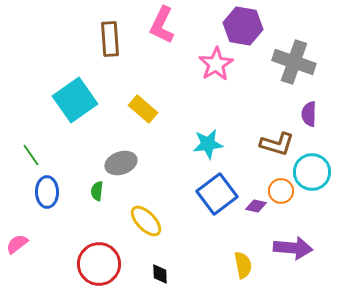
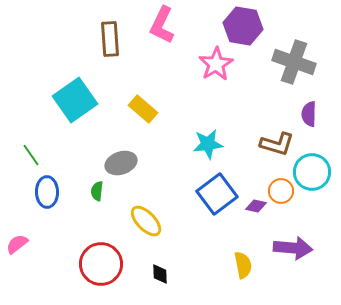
red circle: moved 2 px right
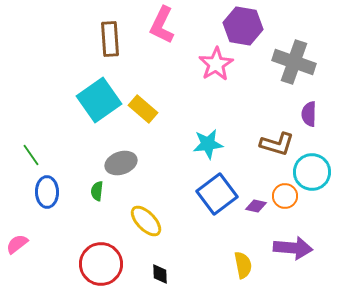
cyan square: moved 24 px right
orange circle: moved 4 px right, 5 px down
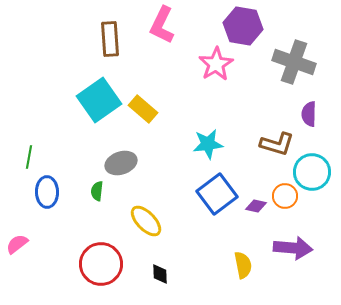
green line: moved 2 px left, 2 px down; rotated 45 degrees clockwise
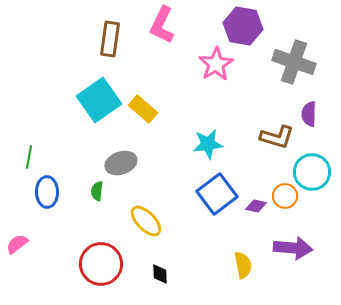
brown rectangle: rotated 12 degrees clockwise
brown L-shape: moved 7 px up
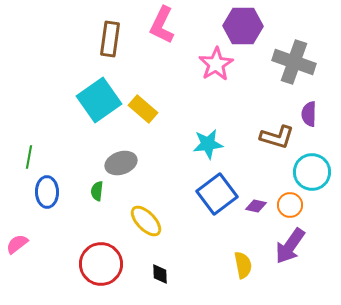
purple hexagon: rotated 9 degrees counterclockwise
orange circle: moved 5 px right, 9 px down
purple arrow: moved 3 px left, 2 px up; rotated 120 degrees clockwise
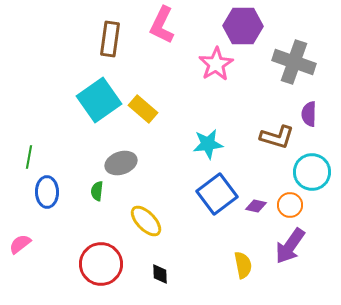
pink semicircle: moved 3 px right
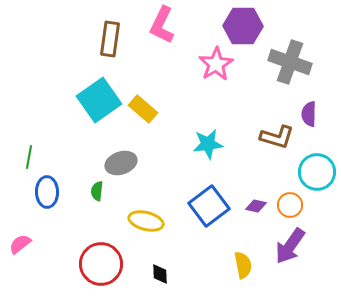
gray cross: moved 4 px left
cyan circle: moved 5 px right
blue square: moved 8 px left, 12 px down
yellow ellipse: rotated 32 degrees counterclockwise
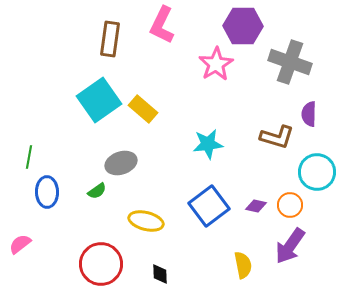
green semicircle: rotated 132 degrees counterclockwise
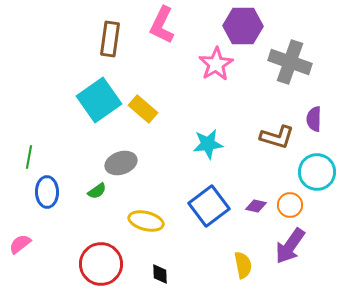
purple semicircle: moved 5 px right, 5 px down
